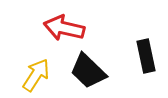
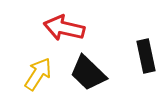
black trapezoid: moved 2 px down
yellow arrow: moved 2 px right, 1 px up
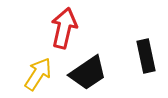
red arrow: rotated 90 degrees clockwise
black trapezoid: rotated 78 degrees counterclockwise
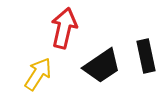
black trapezoid: moved 14 px right, 7 px up
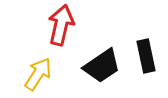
red arrow: moved 3 px left, 3 px up
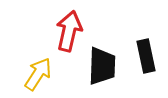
red arrow: moved 8 px right, 6 px down
black trapezoid: rotated 54 degrees counterclockwise
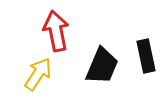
red arrow: moved 13 px left; rotated 24 degrees counterclockwise
black trapezoid: rotated 21 degrees clockwise
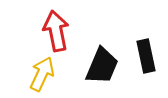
yellow arrow: moved 4 px right; rotated 8 degrees counterclockwise
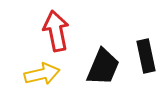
black trapezoid: moved 1 px right, 1 px down
yellow arrow: rotated 52 degrees clockwise
